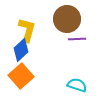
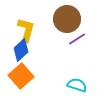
yellow L-shape: moved 1 px left
purple line: rotated 30 degrees counterclockwise
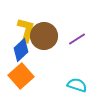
brown circle: moved 23 px left, 17 px down
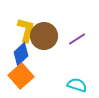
blue diamond: moved 4 px down
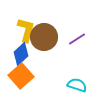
brown circle: moved 1 px down
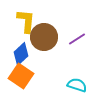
yellow L-shape: moved 9 px up; rotated 10 degrees counterclockwise
orange square: rotated 15 degrees counterclockwise
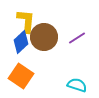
purple line: moved 1 px up
blue diamond: moved 12 px up
